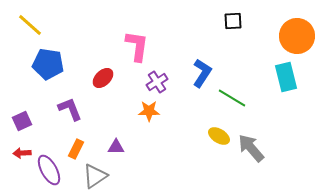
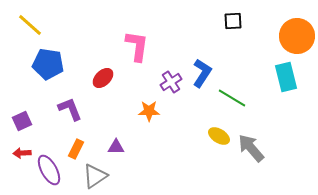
purple cross: moved 14 px right
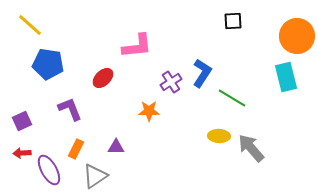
pink L-shape: rotated 76 degrees clockwise
yellow ellipse: rotated 30 degrees counterclockwise
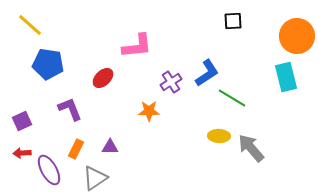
blue L-shape: moved 5 px right; rotated 24 degrees clockwise
purple triangle: moved 6 px left
gray triangle: moved 2 px down
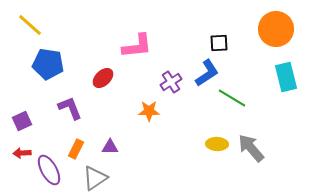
black square: moved 14 px left, 22 px down
orange circle: moved 21 px left, 7 px up
purple L-shape: moved 1 px up
yellow ellipse: moved 2 px left, 8 px down
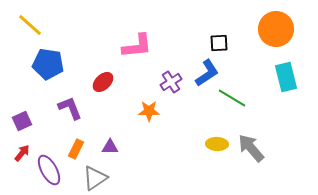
red ellipse: moved 4 px down
red arrow: rotated 132 degrees clockwise
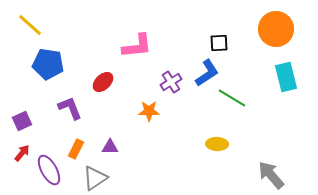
gray arrow: moved 20 px right, 27 px down
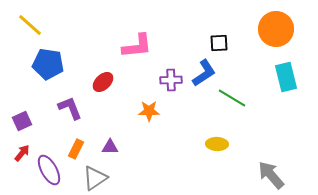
blue L-shape: moved 3 px left
purple cross: moved 2 px up; rotated 30 degrees clockwise
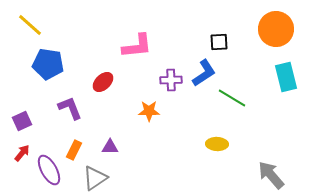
black square: moved 1 px up
orange rectangle: moved 2 px left, 1 px down
